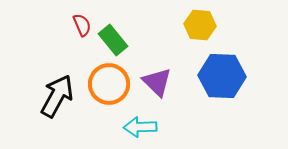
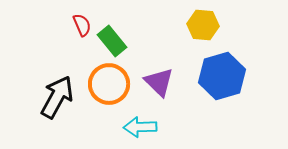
yellow hexagon: moved 3 px right
green rectangle: moved 1 px left, 1 px down
blue hexagon: rotated 18 degrees counterclockwise
purple triangle: moved 2 px right
black arrow: moved 1 px down
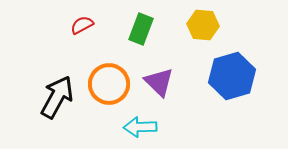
red semicircle: rotated 95 degrees counterclockwise
green rectangle: moved 29 px right, 12 px up; rotated 60 degrees clockwise
blue hexagon: moved 10 px right
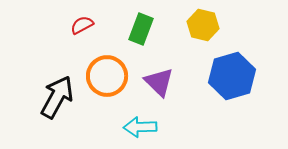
yellow hexagon: rotated 8 degrees clockwise
orange circle: moved 2 px left, 8 px up
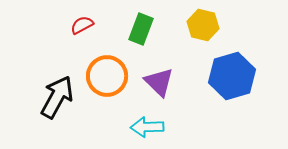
cyan arrow: moved 7 px right
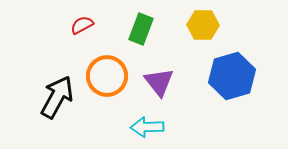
yellow hexagon: rotated 12 degrees counterclockwise
purple triangle: rotated 8 degrees clockwise
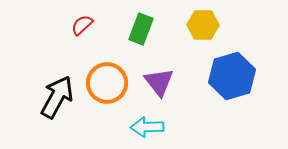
red semicircle: rotated 15 degrees counterclockwise
orange circle: moved 7 px down
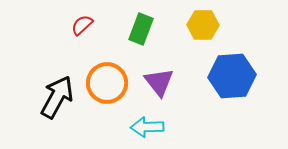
blue hexagon: rotated 12 degrees clockwise
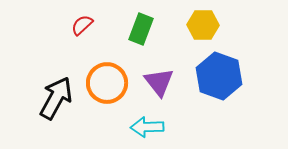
blue hexagon: moved 13 px left; rotated 24 degrees clockwise
black arrow: moved 1 px left, 1 px down
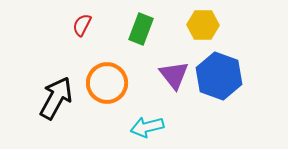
red semicircle: rotated 20 degrees counterclockwise
purple triangle: moved 15 px right, 7 px up
cyan arrow: rotated 12 degrees counterclockwise
